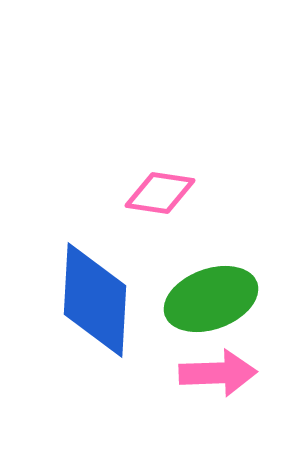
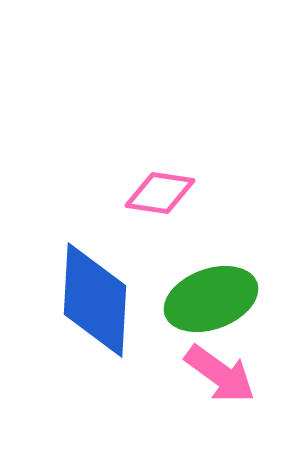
pink arrow: moved 2 px right, 1 px down; rotated 38 degrees clockwise
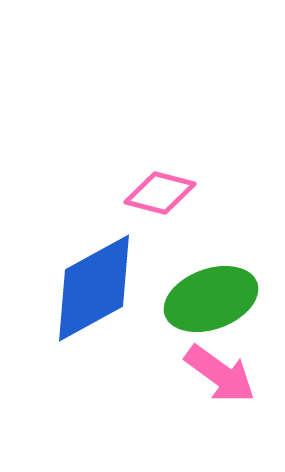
pink diamond: rotated 6 degrees clockwise
blue diamond: moved 1 px left, 12 px up; rotated 58 degrees clockwise
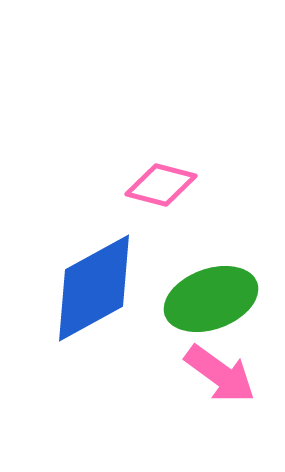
pink diamond: moved 1 px right, 8 px up
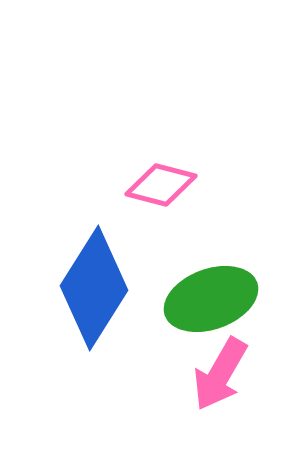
blue diamond: rotated 29 degrees counterclockwise
pink arrow: rotated 84 degrees clockwise
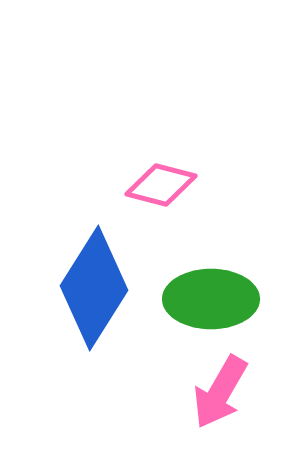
green ellipse: rotated 20 degrees clockwise
pink arrow: moved 18 px down
